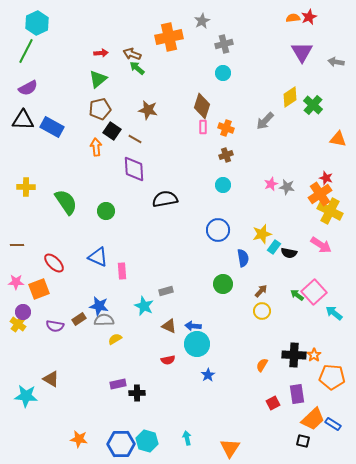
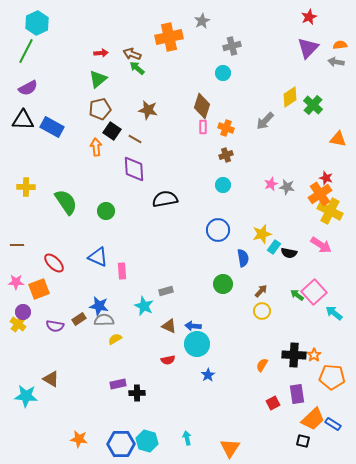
orange semicircle at (293, 18): moved 47 px right, 27 px down
gray cross at (224, 44): moved 8 px right, 2 px down
purple triangle at (302, 52): moved 6 px right, 4 px up; rotated 15 degrees clockwise
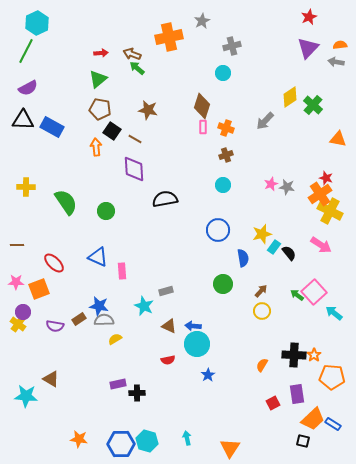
brown pentagon at (100, 109): rotated 25 degrees clockwise
black semicircle at (289, 253): rotated 140 degrees counterclockwise
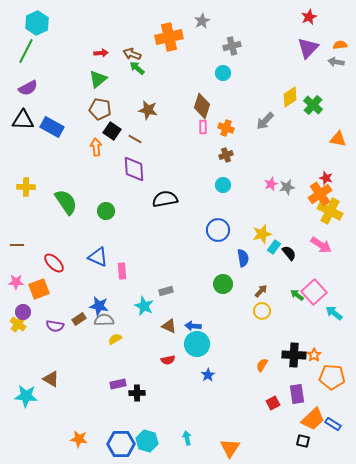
gray star at (287, 187): rotated 21 degrees counterclockwise
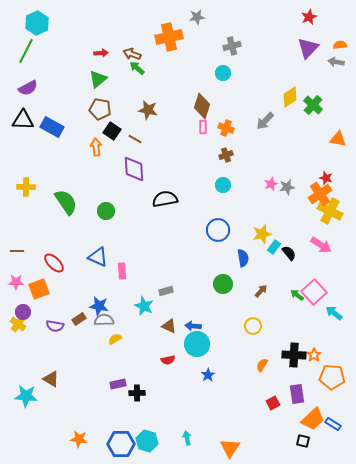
gray star at (202, 21): moved 5 px left, 4 px up; rotated 21 degrees clockwise
brown line at (17, 245): moved 6 px down
yellow circle at (262, 311): moved 9 px left, 15 px down
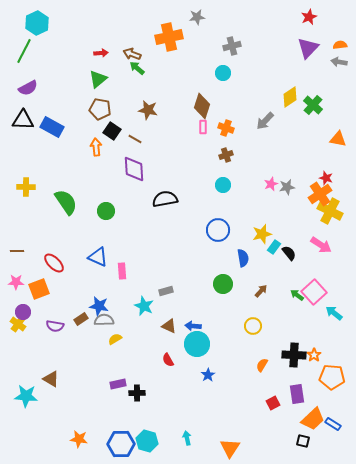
green line at (26, 51): moved 2 px left
gray arrow at (336, 62): moved 3 px right
brown rectangle at (79, 319): moved 2 px right
red semicircle at (168, 360): rotated 72 degrees clockwise
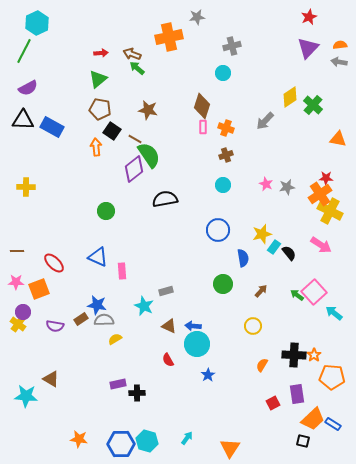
purple diamond at (134, 169): rotated 56 degrees clockwise
red star at (326, 178): rotated 16 degrees counterclockwise
pink star at (271, 184): moved 5 px left; rotated 24 degrees counterclockwise
green semicircle at (66, 202): moved 83 px right, 47 px up
blue star at (99, 306): moved 2 px left, 1 px up
cyan arrow at (187, 438): rotated 48 degrees clockwise
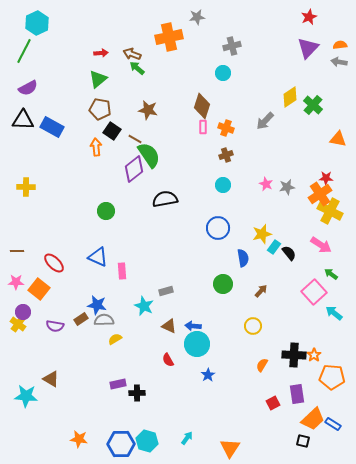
blue circle at (218, 230): moved 2 px up
orange square at (39, 289): rotated 30 degrees counterclockwise
green arrow at (297, 295): moved 34 px right, 21 px up
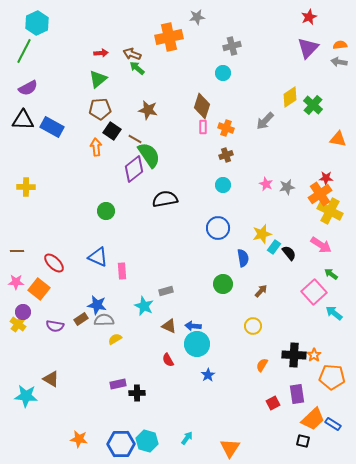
brown pentagon at (100, 109): rotated 15 degrees counterclockwise
